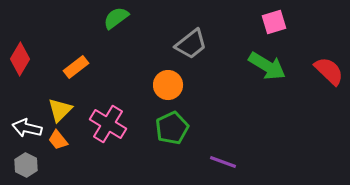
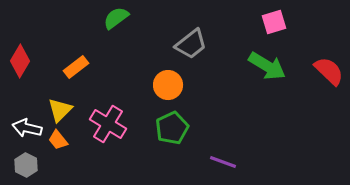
red diamond: moved 2 px down
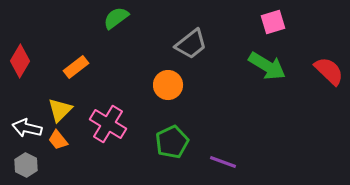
pink square: moved 1 px left
green pentagon: moved 14 px down
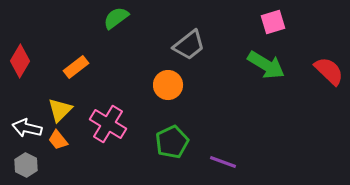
gray trapezoid: moved 2 px left, 1 px down
green arrow: moved 1 px left, 1 px up
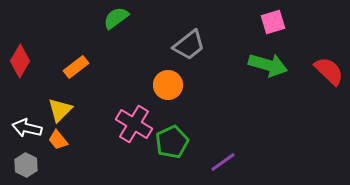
green arrow: moved 2 px right; rotated 15 degrees counterclockwise
pink cross: moved 26 px right
purple line: rotated 56 degrees counterclockwise
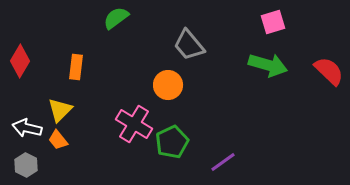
gray trapezoid: rotated 88 degrees clockwise
orange rectangle: rotated 45 degrees counterclockwise
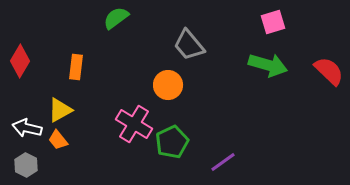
yellow triangle: rotated 16 degrees clockwise
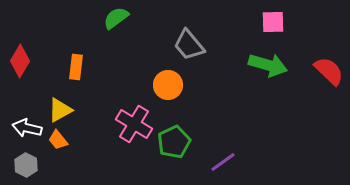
pink square: rotated 15 degrees clockwise
green pentagon: moved 2 px right
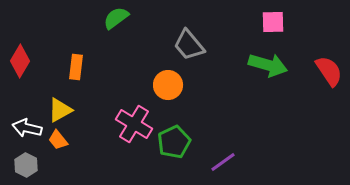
red semicircle: rotated 12 degrees clockwise
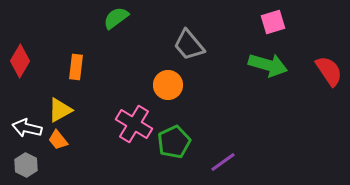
pink square: rotated 15 degrees counterclockwise
